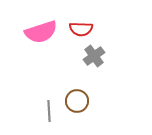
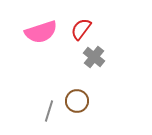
red semicircle: rotated 125 degrees clockwise
gray cross: moved 1 px down; rotated 15 degrees counterclockwise
gray line: rotated 20 degrees clockwise
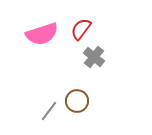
pink semicircle: moved 1 px right, 2 px down
gray line: rotated 20 degrees clockwise
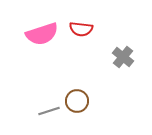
red semicircle: rotated 120 degrees counterclockwise
gray cross: moved 29 px right
gray line: rotated 35 degrees clockwise
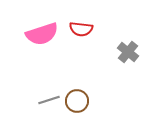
gray cross: moved 5 px right, 5 px up
gray line: moved 11 px up
